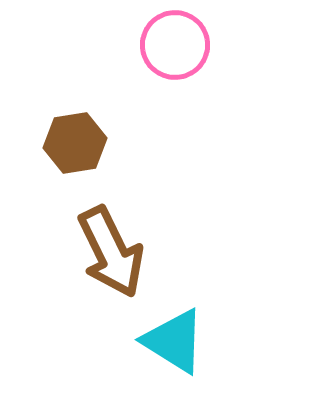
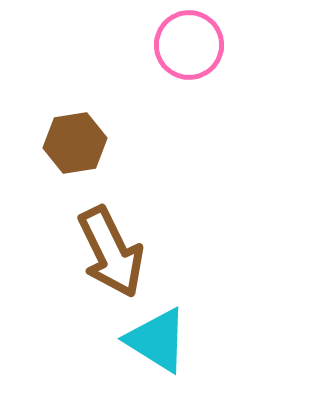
pink circle: moved 14 px right
cyan triangle: moved 17 px left, 1 px up
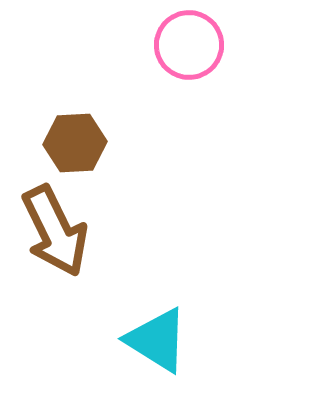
brown hexagon: rotated 6 degrees clockwise
brown arrow: moved 56 px left, 21 px up
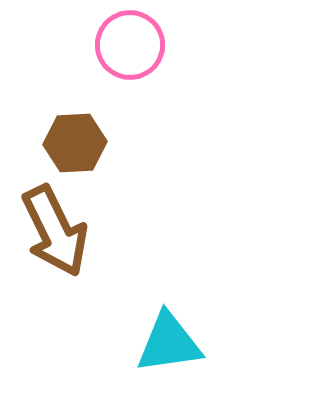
pink circle: moved 59 px left
cyan triangle: moved 12 px right, 3 px down; rotated 40 degrees counterclockwise
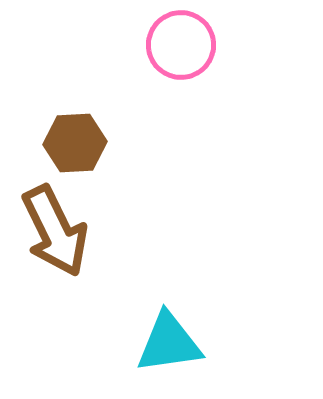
pink circle: moved 51 px right
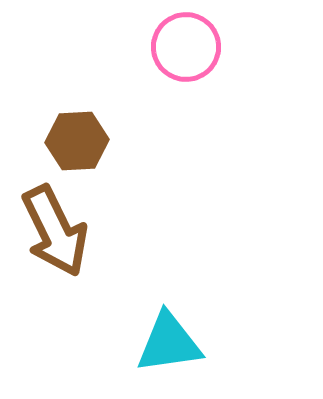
pink circle: moved 5 px right, 2 px down
brown hexagon: moved 2 px right, 2 px up
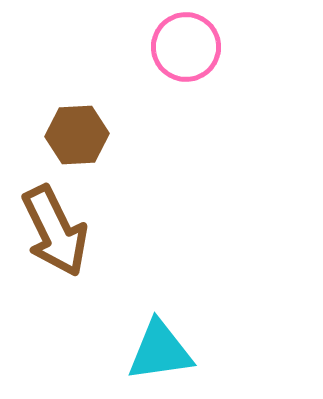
brown hexagon: moved 6 px up
cyan triangle: moved 9 px left, 8 px down
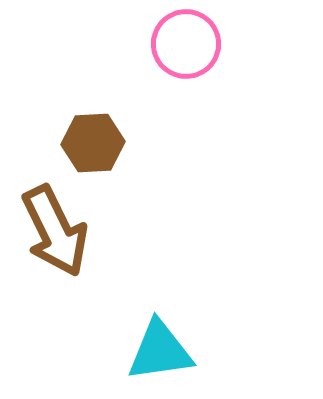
pink circle: moved 3 px up
brown hexagon: moved 16 px right, 8 px down
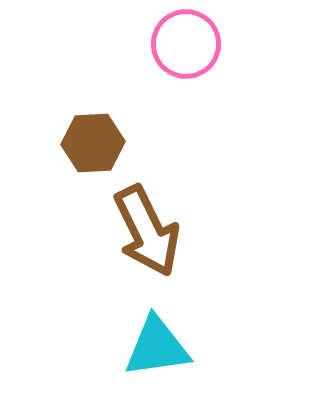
brown arrow: moved 92 px right
cyan triangle: moved 3 px left, 4 px up
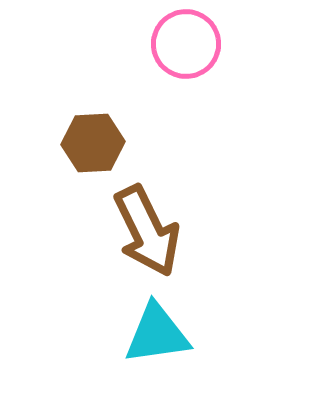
cyan triangle: moved 13 px up
